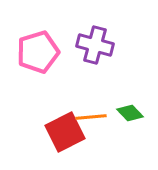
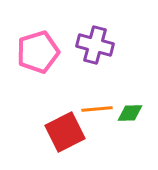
green diamond: rotated 48 degrees counterclockwise
orange line: moved 6 px right, 8 px up
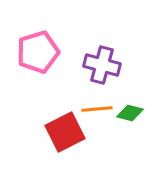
purple cross: moved 7 px right, 20 px down
green diamond: rotated 16 degrees clockwise
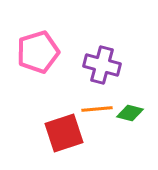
red square: moved 1 px left, 1 px down; rotated 9 degrees clockwise
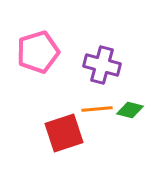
green diamond: moved 3 px up
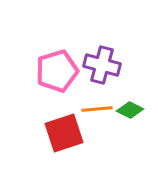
pink pentagon: moved 19 px right, 19 px down
green diamond: rotated 12 degrees clockwise
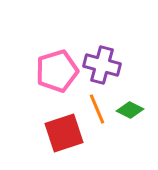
orange line: rotated 72 degrees clockwise
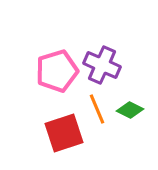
purple cross: rotated 9 degrees clockwise
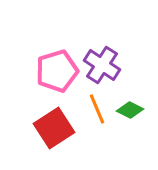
purple cross: rotated 9 degrees clockwise
red square: moved 10 px left, 5 px up; rotated 15 degrees counterclockwise
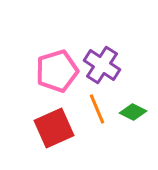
green diamond: moved 3 px right, 2 px down
red square: rotated 9 degrees clockwise
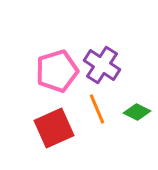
green diamond: moved 4 px right
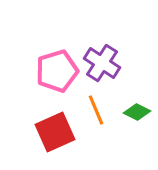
purple cross: moved 2 px up
orange line: moved 1 px left, 1 px down
red square: moved 1 px right, 4 px down
